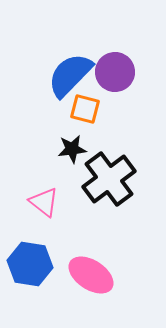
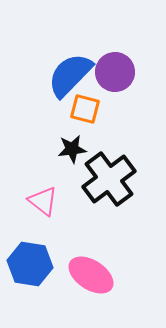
pink triangle: moved 1 px left, 1 px up
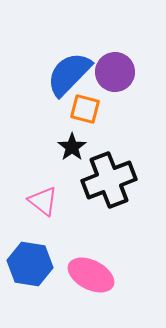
blue semicircle: moved 1 px left, 1 px up
black star: moved 2 px up; rotated 28 degrees counterclockwise
black cross: moved 1 px down; rotated 16 degrees clockwise
pink ellipse: rotated 6 degrees counterclockwise
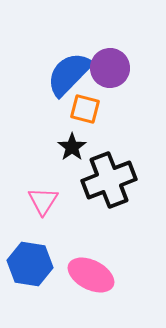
purple circle: moved 5 px left, 4 px up
pink triangle: rotated 24 degrees clockwise
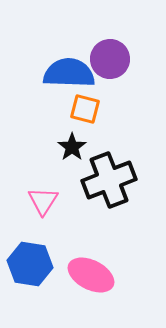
purple circle: moved 9 px up
blue semicircle: moved 1 px up; rotated 48 degrees clockwise
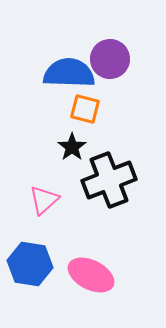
pink triangle: moved 1 px right, 1 px up; rotated 16 degrees clockwise
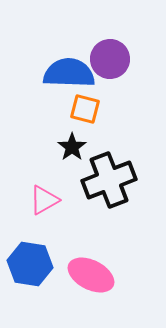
pink triangle: rotated 12 degrees clockwise
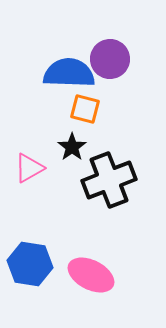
pink triangle: moved 15 px left, 32 px up
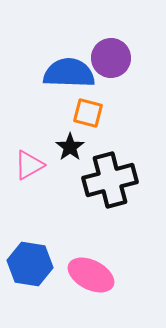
purple circle: moved 1 px right, 1 px up
orange square: moved 3 px right, 4 px down
black star: moved 2 px left
pink triangle: moved 3 px up
black cross: moved 1 px right; rotated 6 degrees clockwise
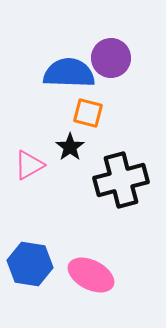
black cross: moved 11 px right
